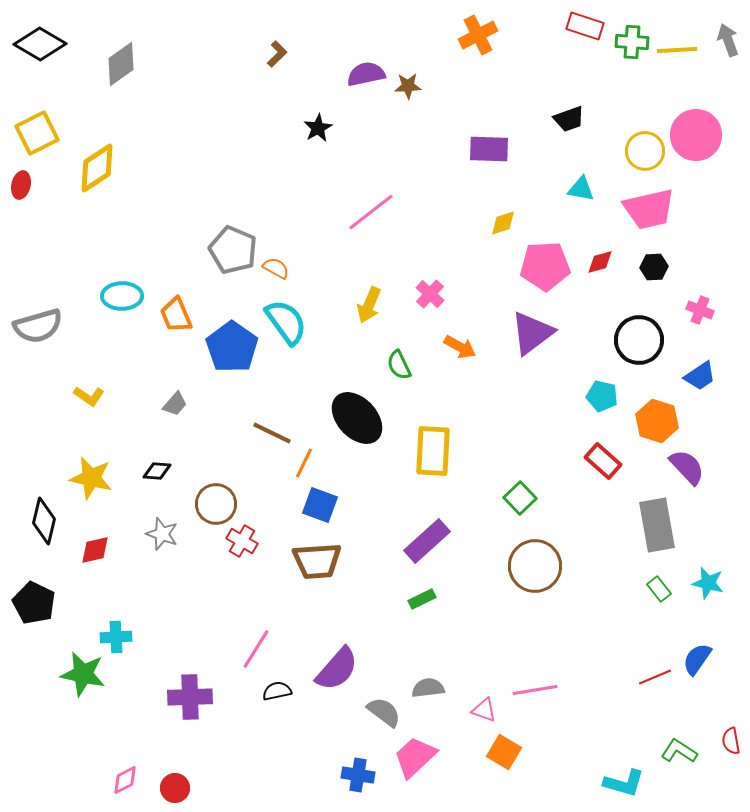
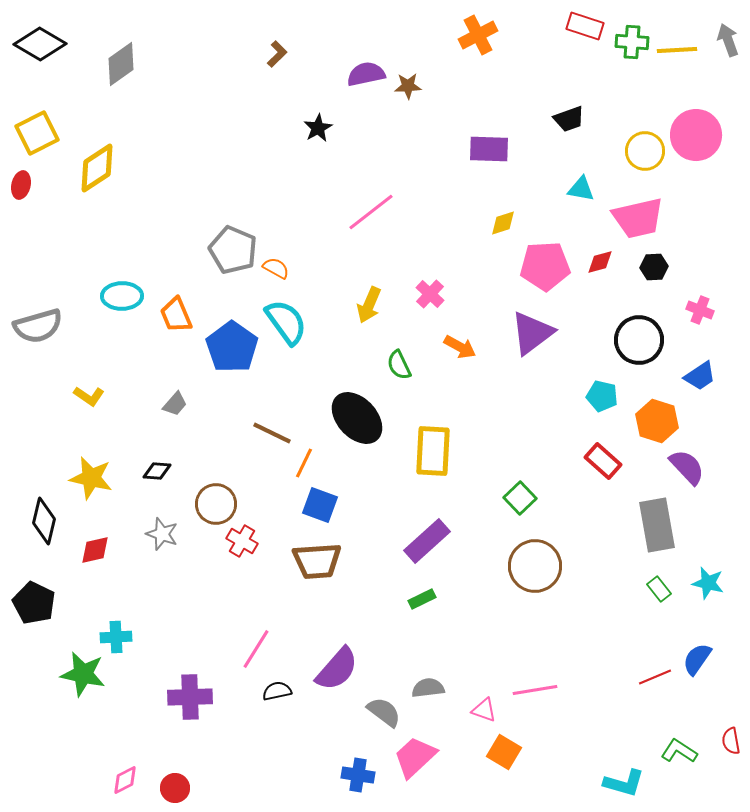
pink trapezoid at (649, 209): moved 11 px left, 9 px down
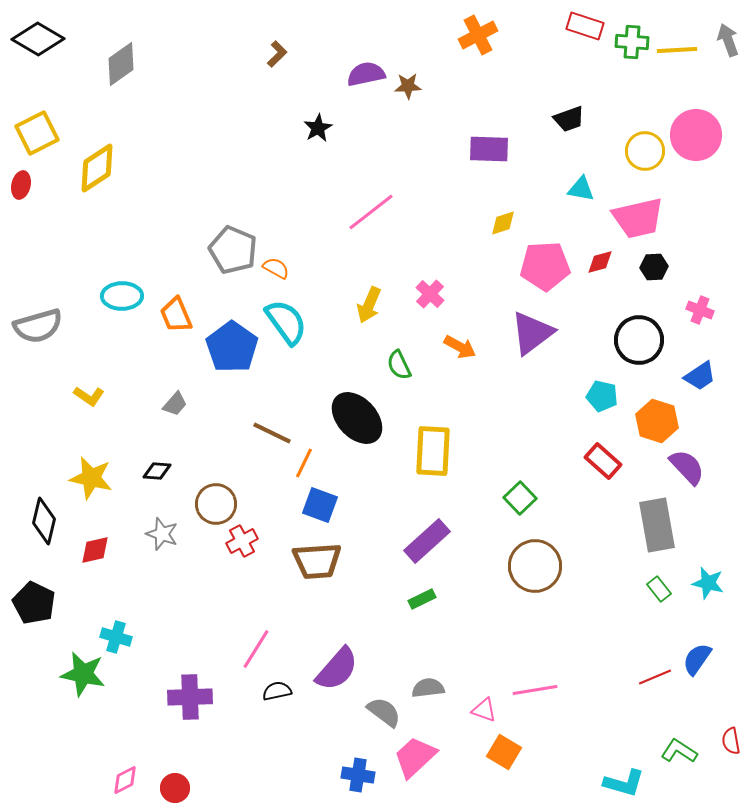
black diamond at (40, 44): moved 2 px left, 5 px up
red cross at (242, 541): rotated 32 degrees clockwise
cyan cross at (116, 637): rotated 20 degrees clockwise
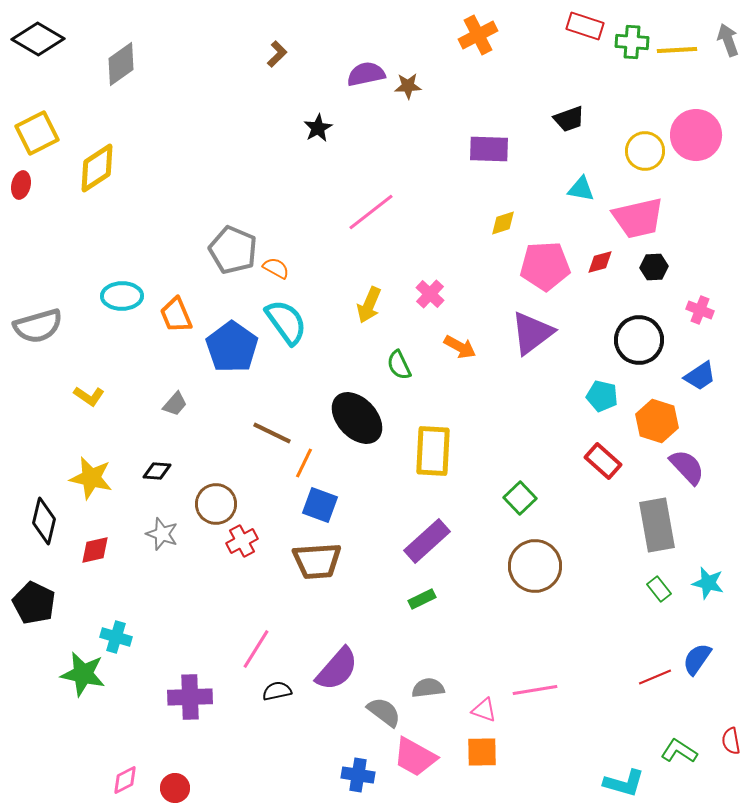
orange square at (504, 752): moved 22 px left; rotated 32 degrees counterclockwise
pink trapezoid at (415, 757): rotated 108 degrees counterclockwise
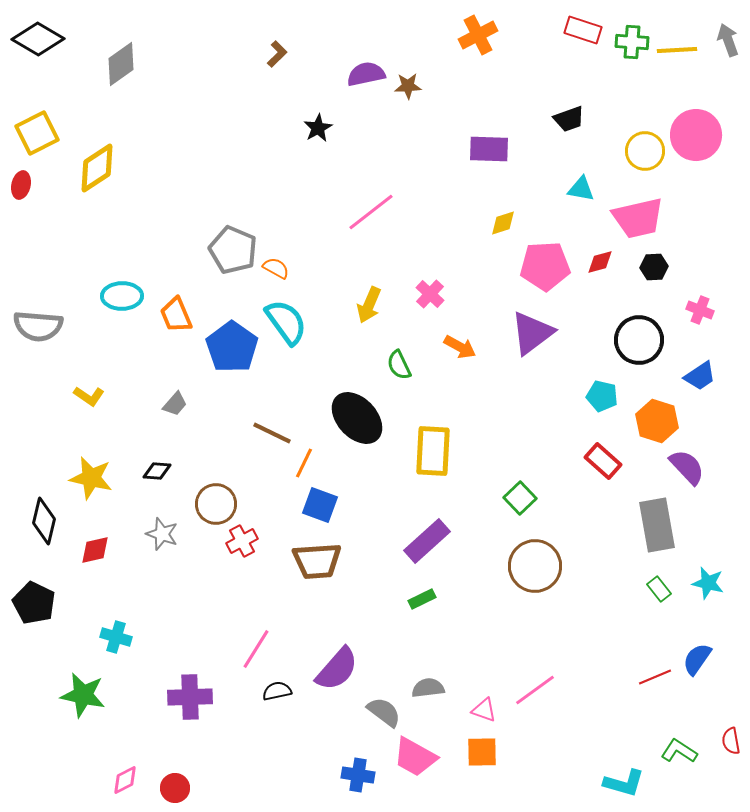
red rectangle at (585, 26): moved 2 px left, 4 px down
gray semicircle at (38, 326): rotated 21 degrees clockwise
green star at (83, 674): moved 21 px down
pink line at (535, 690): rotated 27 degrees counterclockwise
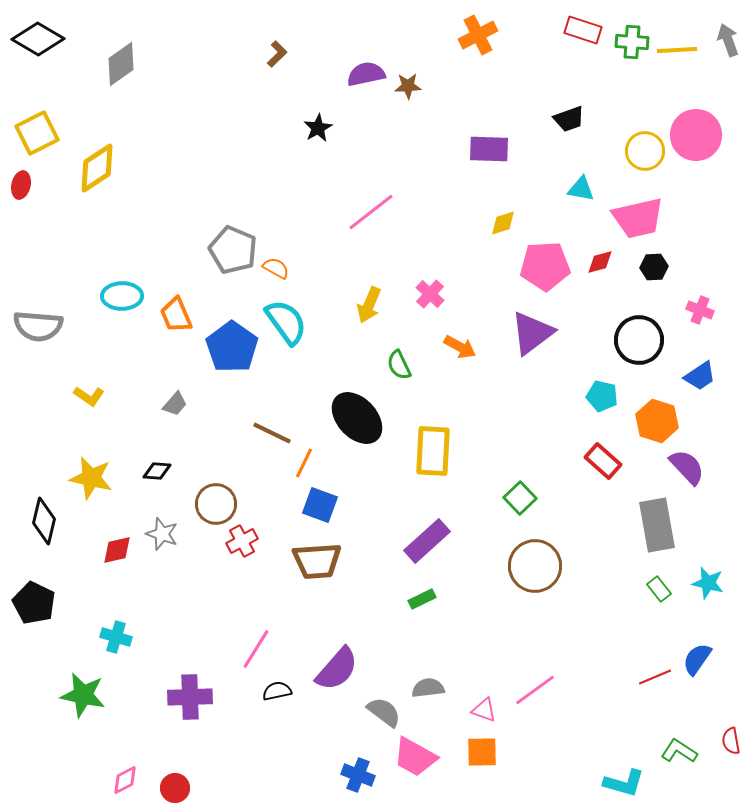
red diamond at (95, 550): moved 22 px right
blue cross at (358, 775): rotated 12 degrees clockwise
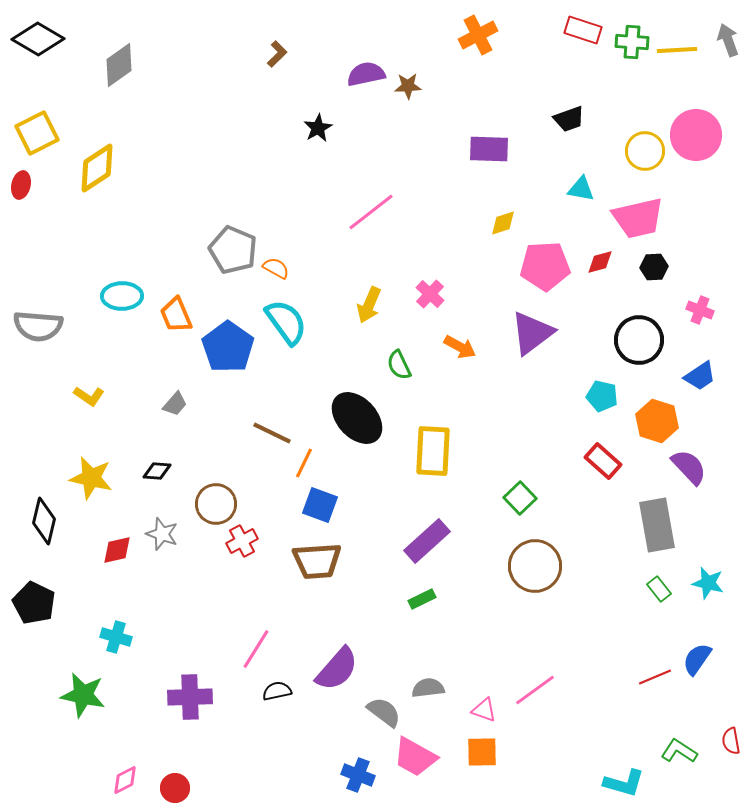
gray diamond at (121, 64): moved 2 px left, 1 px down
blue pentagon at (232, 347): moved 4 px left
purple semicircle at (687, 467): moved 2 px right
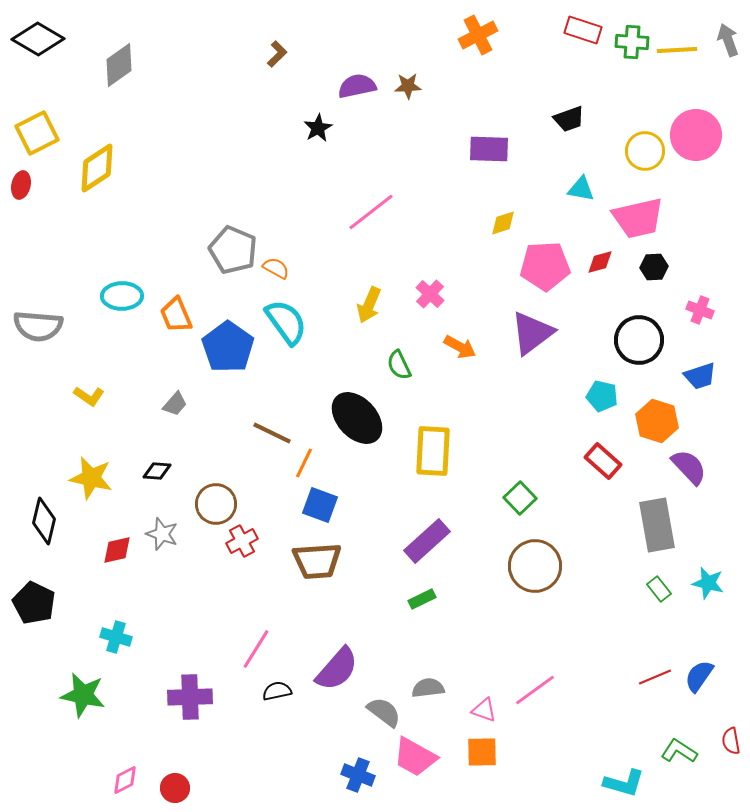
purple semicircle at (366, 74): moved 9 px left, 12 px down
blue trapezoid at (700, 376): rotated 16 degrees clockwise
blue semicircle at (697, 659): moved 2 px right, 17 px down
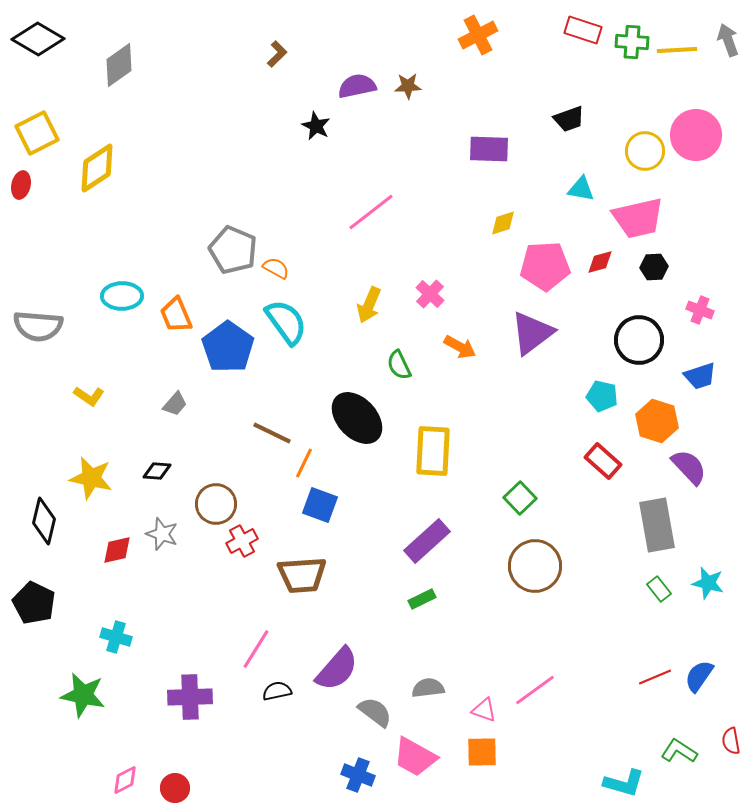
black star at (318, 128): moved 2 px left, 2 px up; rotated 16 degrees counterclockwise
brown trapezoid at (317, 561): moved 15 px left, 14 px down
gray semicircle at (384, 712): moved 9 px left
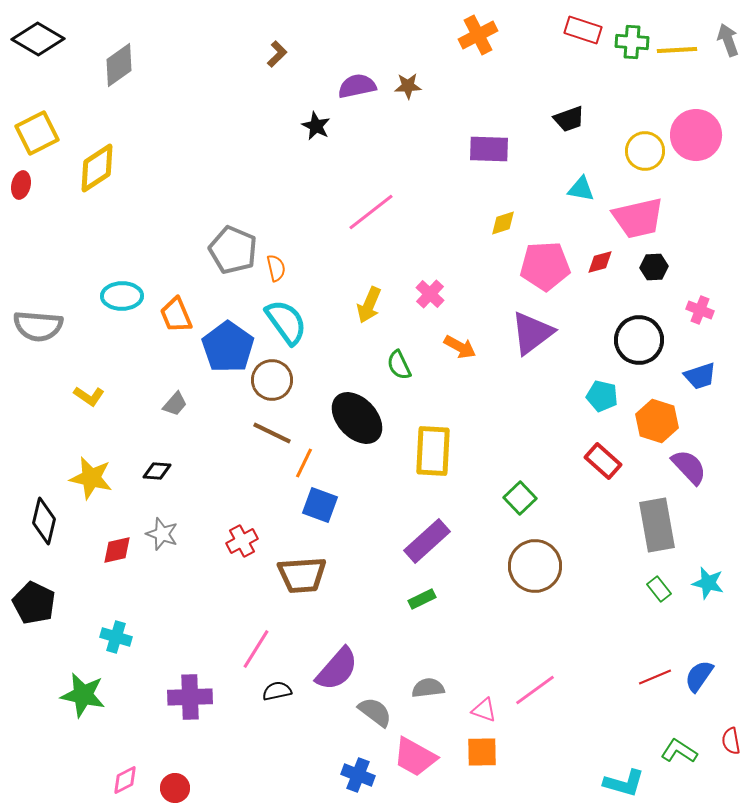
orange semicircle at (276, 268): rotated 48 degrees clockwise
brown circle at (216, 504): moved 56 px right, 124 px up
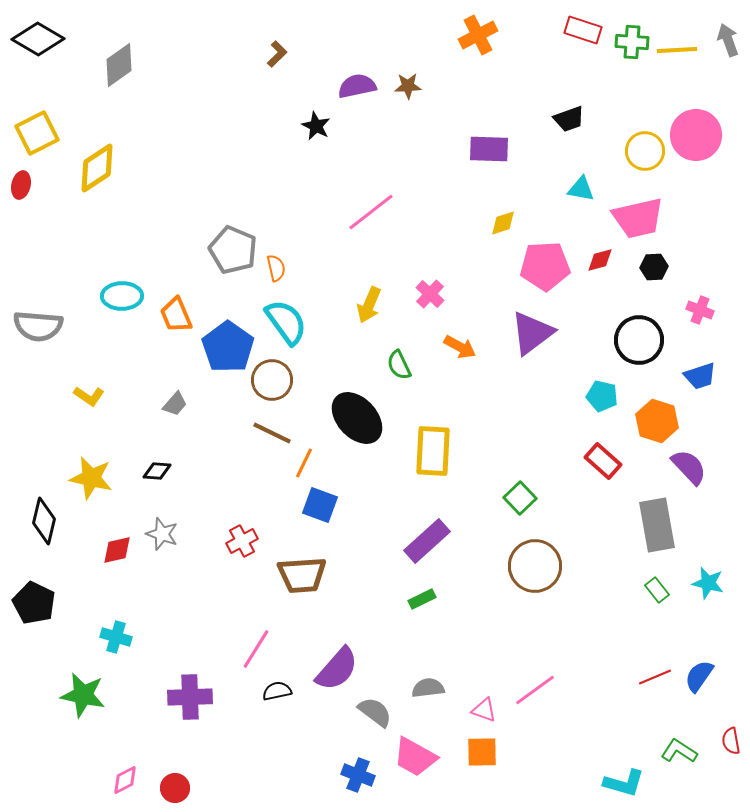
red diamond at (600, 262): moved 2 px up
green rectangle at (659, 589): moved 2 px left, 1 px down
